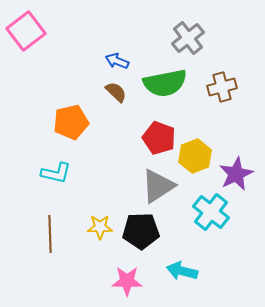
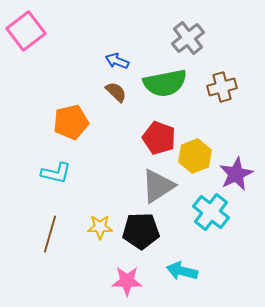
brown line: rotated 18 degrees clockwise
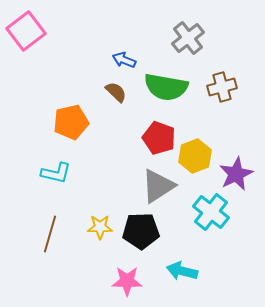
blue arrow: moved 7 px right, 1 px up
green semicircle: moved 1 px right, 4 px down; rotated 21 degrees clockwise
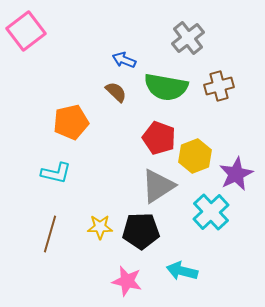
brown cross: moved 3 px left, 1 px up
cyan cross: rotated 9 degrees clockwise
pink star: rotated 12 degrees clockwise
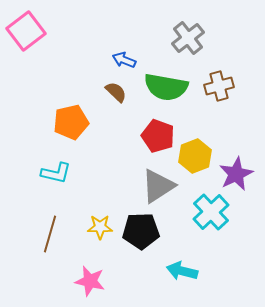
red pentagon: moved 1 px left, 2 px up
pink star: moved 37 px left
